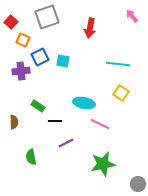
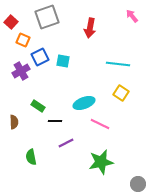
purple cross: rotated 24 degrees counterclockwise
cyan ellipse: rotated 30 degrees counterclockwise
green star: moved 2 px left, 2 px up
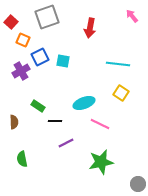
green semicircle: moved 9 px left, 2 px down
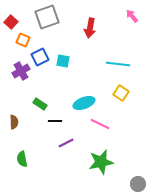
green rectangle: moved 2 px right, 2 px up
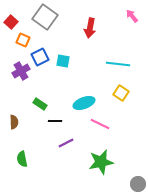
gray square: moved 2 px left; rotated 35 degrees counterclockwise
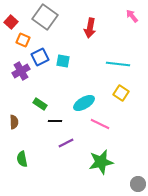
cyan ellipse: rotated 10 degrees counterclockwise
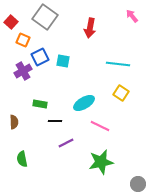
purple cross: moved 2 px right
green rectangle: rotated 24 degrees counterclockwise
pink line: moved 2 px down
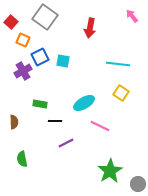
green star: moved 9 px right, 9 px down; rotated 20 degrees counterclockwise
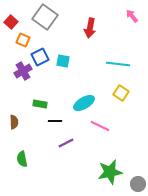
green star: moved 1 px down; rotated 20 degrees clockwise
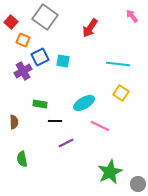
red arrow: rotated 24 degrees clockwise
green star: rotated 15 degrees counterclockwise
